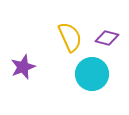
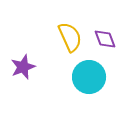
purple diamond: moved 2 px left, 1 px down; rotated 55 degrees clockwise
cyan circle: moved 3 px left, 3 px down
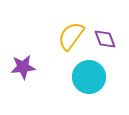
yellow semicircle: moved 1 px right, 1 px up; rotated 120 degrees counterclockwise
purple star: rotated 15 degrees clockwise
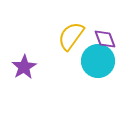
purple star: moved 1 px right; rotated 25 degrees counterclockwise
cyan circle: moved 9 px right, 16 px up
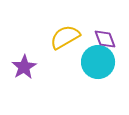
yellow semicircle: moved 6 px left, 1 px down; rotated 24 degrees clockwise
cyan circle: moved 1 px down
